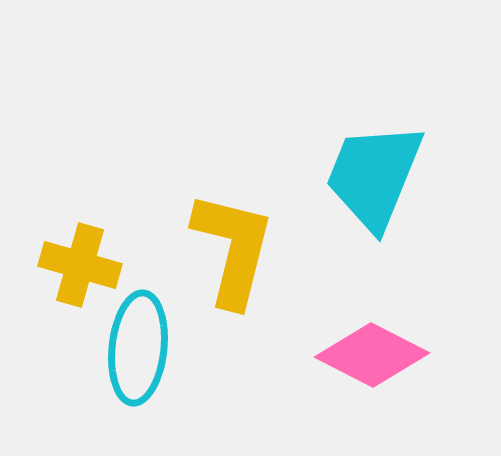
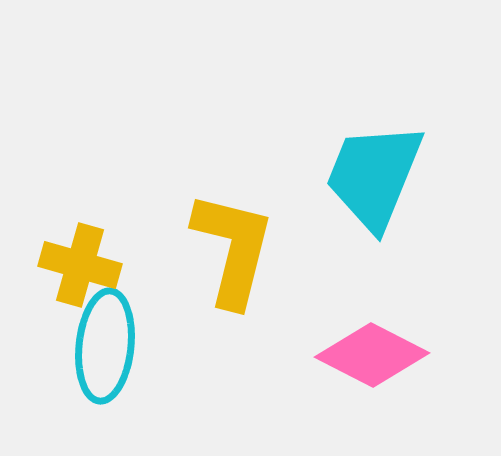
cyan ellipse: moved 33 px left, 2 px up
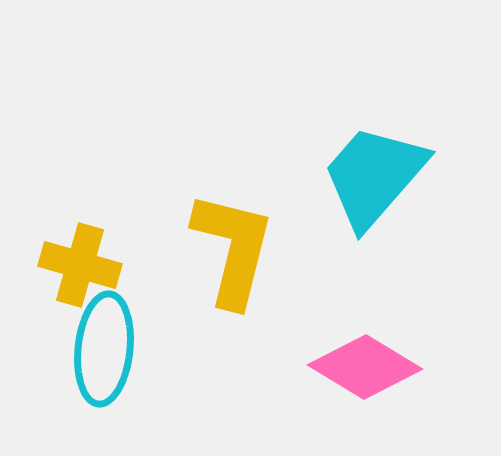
cyan trapezoid: rotated 19 degrees clockwise
cyan ellipse: moved 1 px left, 3 px down
pink diamond: moved 7 px left, 12 px down; rotated 4 degrees clockwise
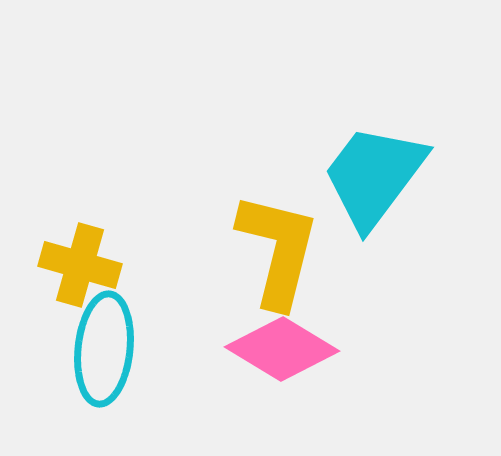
cyan trapezoid: rotated 4 degrees counterclockwise
yellow L-shape: moved 45 px right, 1 px down
pink diamond: moved 83 px left, 18 px up
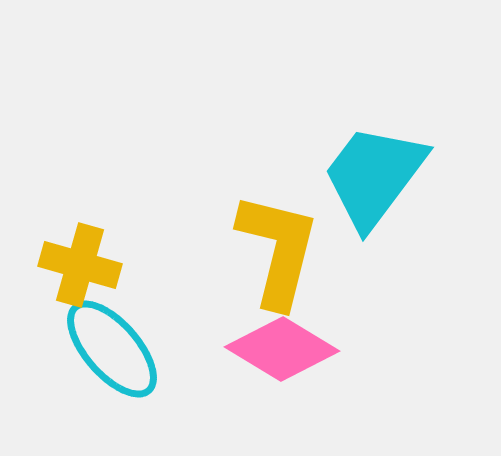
cyan ellipse: moved 8 px right; rotated 47 degrees counterclockwise
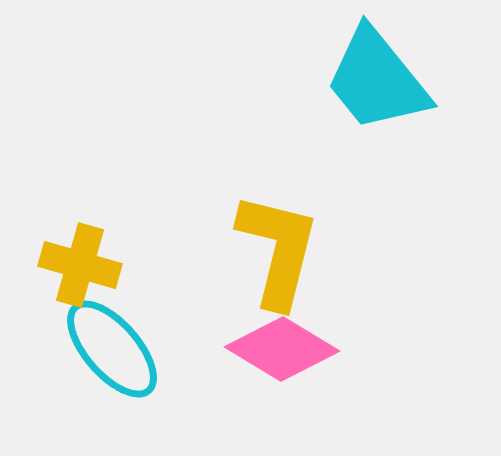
cyan trapezoid: moved 3 px right, 96 px up; rotated 76 degrees counterclockwise
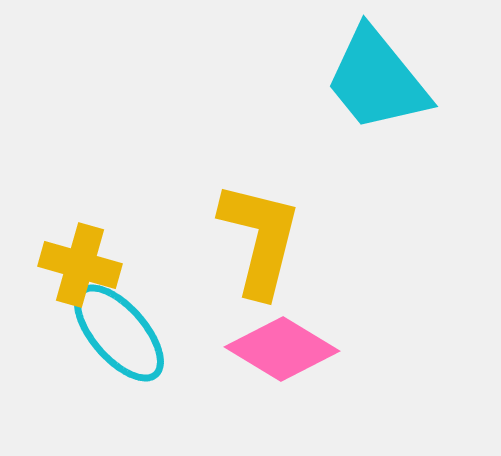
yellow L-shape: moved 18 px left, 11 px up
cyan ellipse: moved 7 px right, 16 px up
